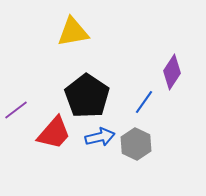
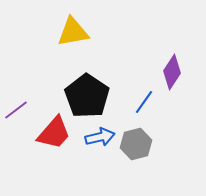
gray hexagon: rotated 20 degrees clockwise
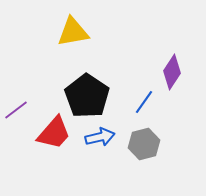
gray hexagon: moved 8 px right
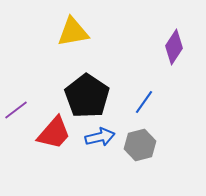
purple diamond: moved 2 px right, 25 px up
gray hexagon: moved 4 px left, 1 px down
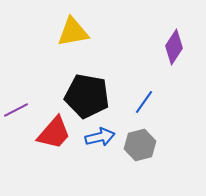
black pentagon: rotated 24 degrees counterclockwise
purple line: rotated 10 degrees clockwise
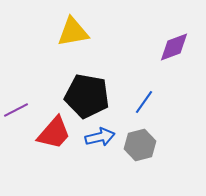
purple diamond: rotated 36 degrees clockwise
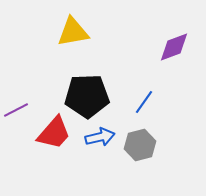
black pentagon: rotated 12 degrees counterclockwise
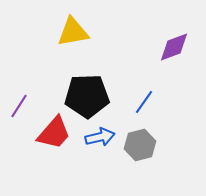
purple line: moved 3 px right, 4 px up; rotated 30 degrees counterclockwise
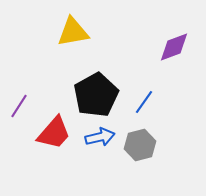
black pentagon: moved 9 px right, 1 px up; rotated 27 degrees counterclockwise
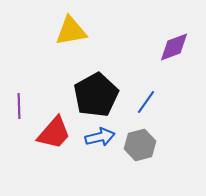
yellow triangle: moved 2 px left, 1 px up
blue line: moved 2 px right
purple line: rotated 35 degrees counterclockwise
